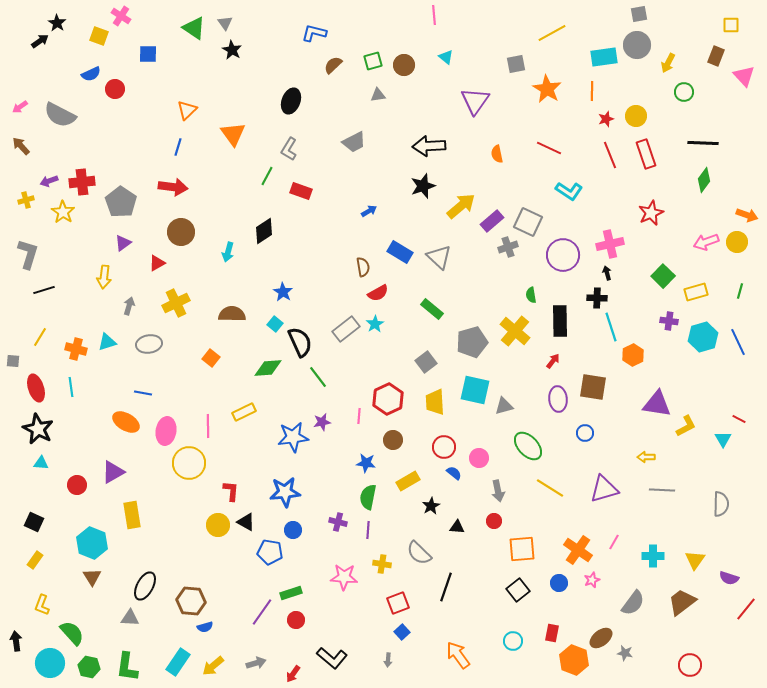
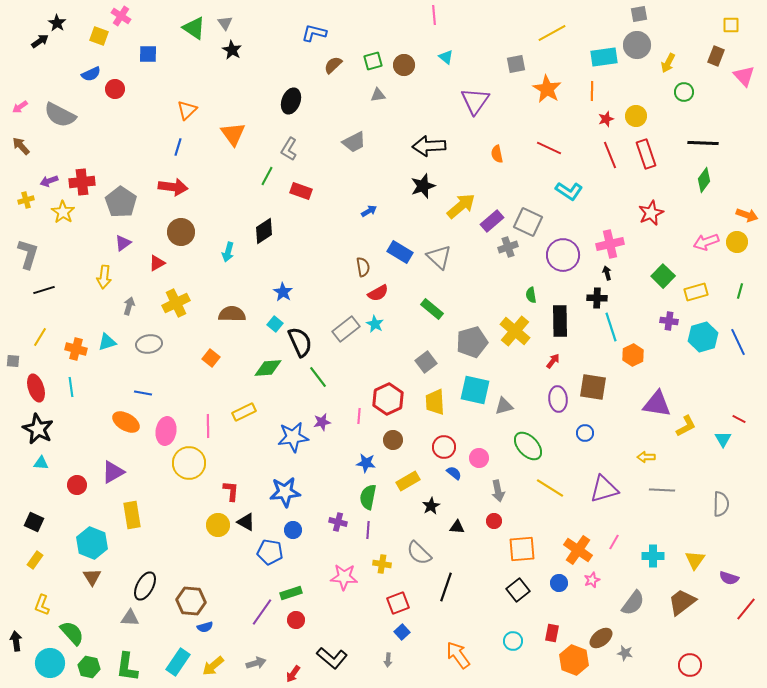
cyan star at (375, 324): rotated 12 degrees counterclockwise
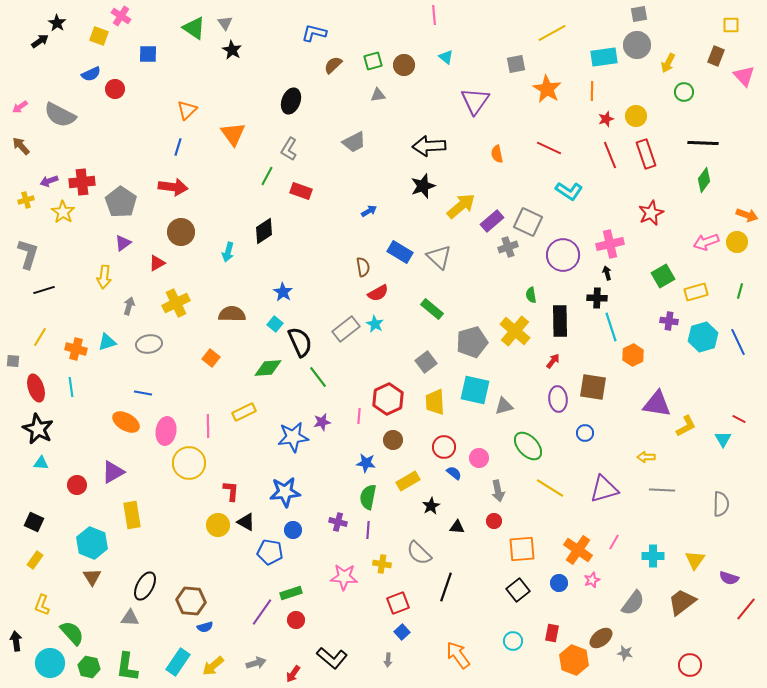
green square at (663, 276): rotated 15 degrees clockwise
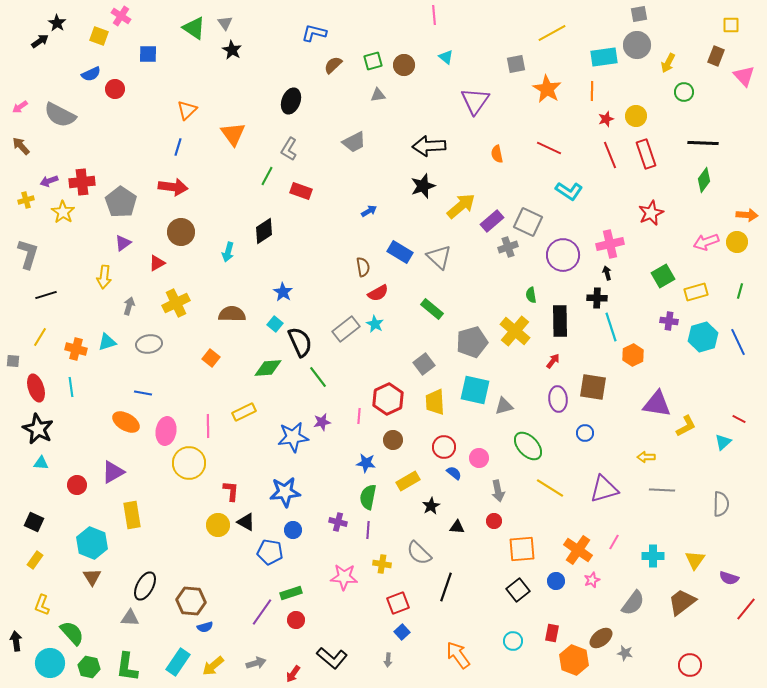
orange arrow at (747, 215): rotated 15 degrees counterclockwise
black line at (44, 290): moved 2 px right, 5 px down
gray square at (426, 362): moved 2 px left, 2 px down
cyan triangle at (723, 439): moved 3 px down; rotated 18 degrees clockwise
blue circle at (559, 583): moved 3 px left, 2 px up
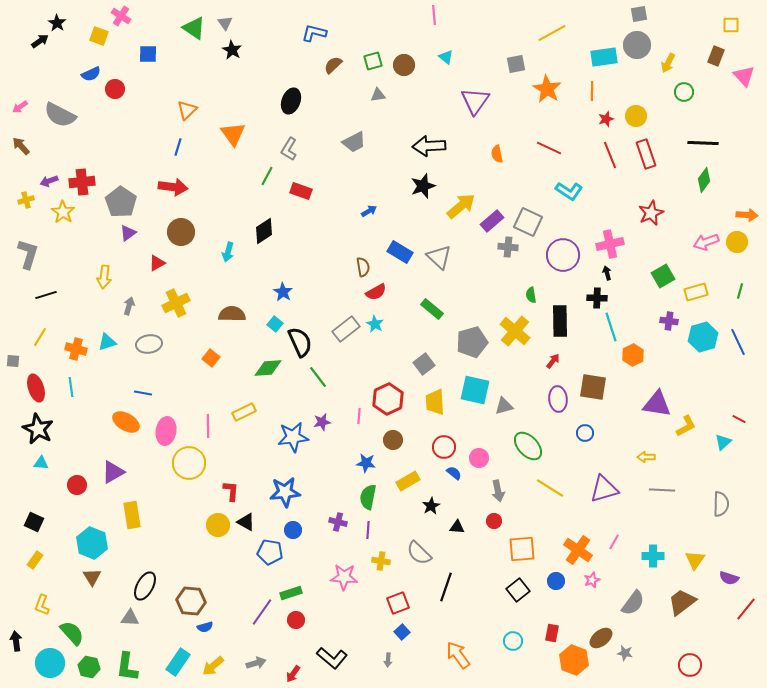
purple triangle at (123, 243): moved 5 px right, 10 px up
gray cross at (508, 247): rotated 24 degrees clockwise
red semicircle at (378, 293): moved 2 px left, 1 px up
yellow cross at (382, 564): moved 1 px left, 3 px up
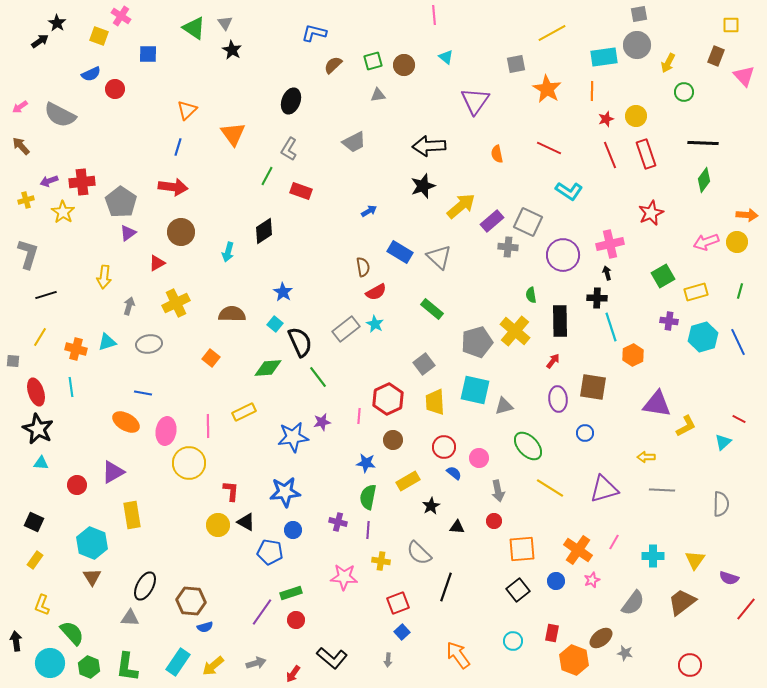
gray pentagon at (472, 342): moved 5 px right
red ellipse at (36, 388): moved 4 px down
green hexagon at (89, 667): rotated 10 degrees clockwise
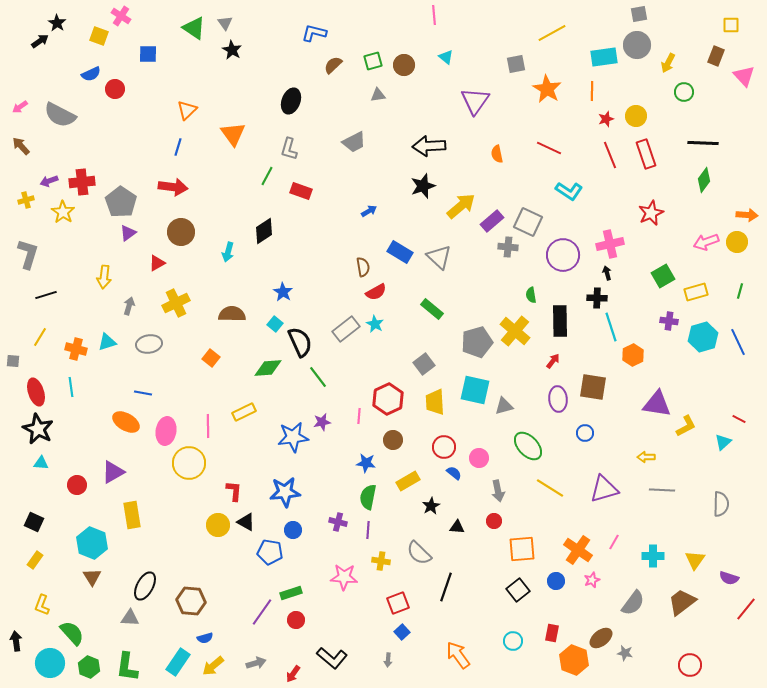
gray L-shape at (289, 149): rotated 15 degrees counterclockwise
red L-shape at (231, 491): moved 3 px right
blue semicircle at (205, 627): moved 11 px down
